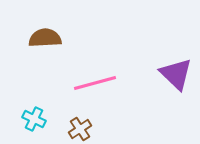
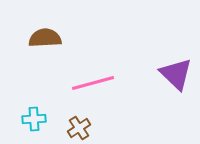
pink line: moved 2 px left
cyan cross: rotated 30 degrees counterclockwise
brown cross: moved 1 px left, 1 px up
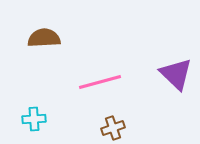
brown semicircle: moved 1 px left
pink line: moved 7 px right, 1 px up
brown cross: moved 34 px right; rotated 15 degrees clockwise
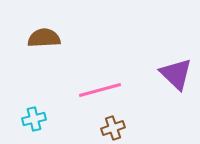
pink line: moved 8 px down
cyan cross: rotated 10 degrees counterclockwise
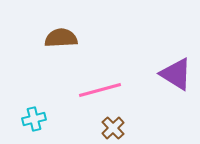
brown semicircle: moved 17 px right
purple triangle: rotated 12 degrees counterclockwise
brown cross: rotated 25 degrees counterclockwise
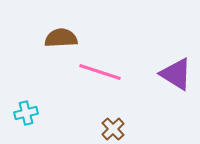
pink line: moved 18 px up; rotated 33 degrees clockwise
cyan cross: moved 8 px left, 6 px up
brown cross: moved 1 px down
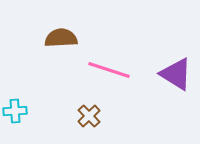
pink line: moved 9 px right, 2 px up
cyan cross: moved 11 px left, 2 px up; rotated 10 degrees clockwise
brown cross: moved 24 px left, 13 px up
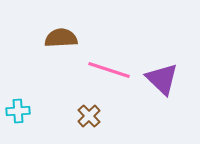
purple triangle: moved 14 px left, 5 px down; rotated 12 degrees clockwise
cyan cross: moved 3 px right
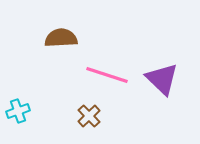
pink line: moved 2 px left, 5 px down
cyan cross: rotated 15 degrees counterclockwise
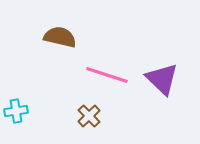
brown semicircle: moved 1 px left, 1 px up; rotated 16 degrees clockwise
cyan cross: moved 2 px left; rotated 10 degrees clockwise
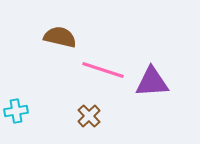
pink line: moved 4 px left, 5 px up
purple triangle: moved 10 px left, 3 px down; rotated 48 degrees counterclockwise
